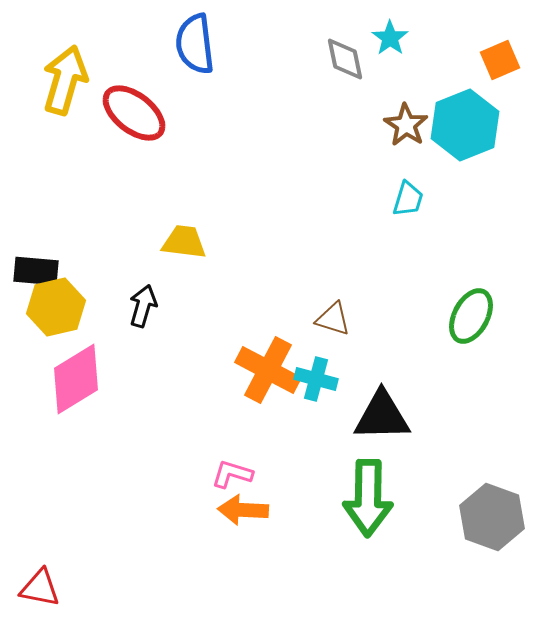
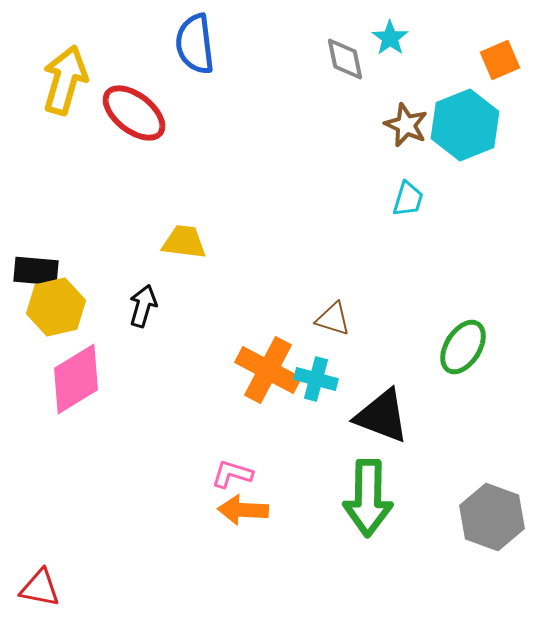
brown star: rotated 9 degrees counterclockwise
green ellipse: moved 8 px left, 31 px down; rotated 4 degrees clockwise
black triangle: rotated 22 degrees clockwise
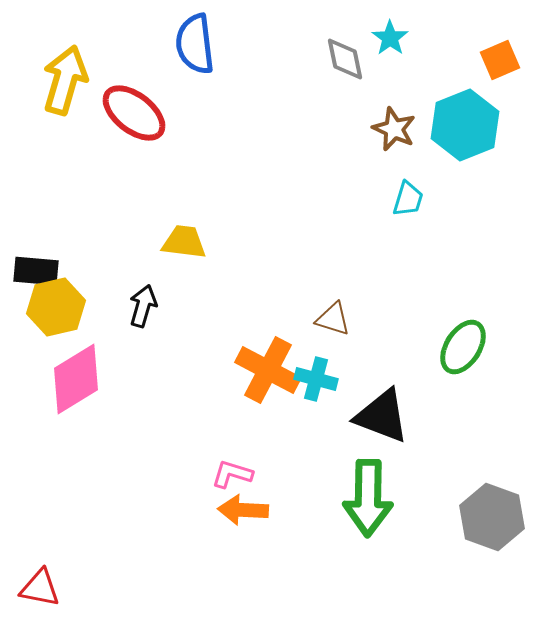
brown star: moved 12 px left, 4 px down
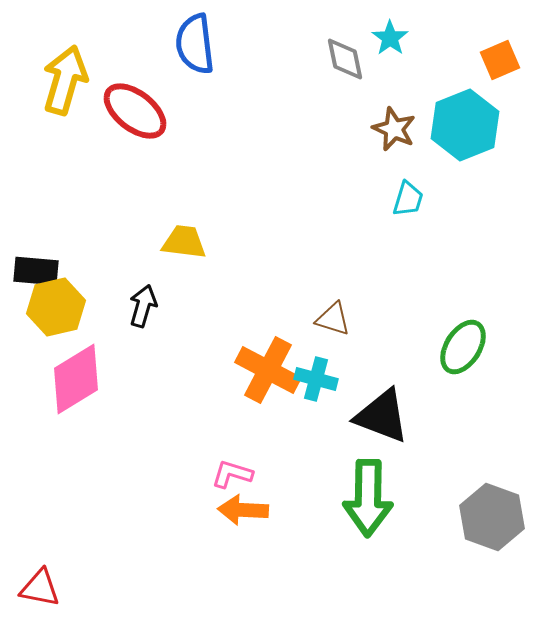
red ellipse: moved 1 px right, 2 px up
